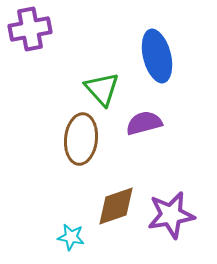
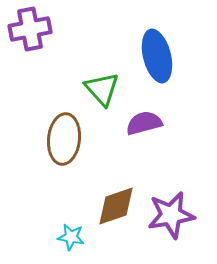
brown ellipse: moved 17 px left
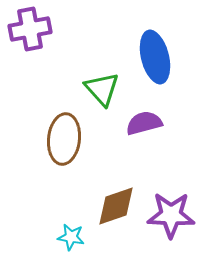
blue ellipse: moved 2 px left, 1 px down
purple star: rotated 12 degrees clockwise
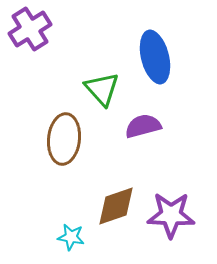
purple cross: rotated 21 degrees counterclockwise
purple semicircle: moved 1 px left, 3 px down
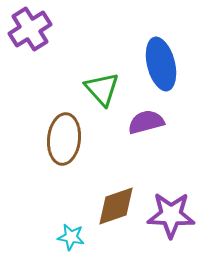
blue ellipse: moved 6 px right, 7 px down
purple semicircle: moved 3 px right, 4 px up
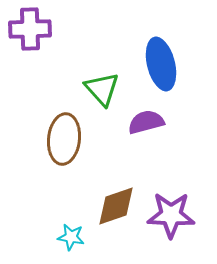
purple cross: rotated 30 degrees clockwise
